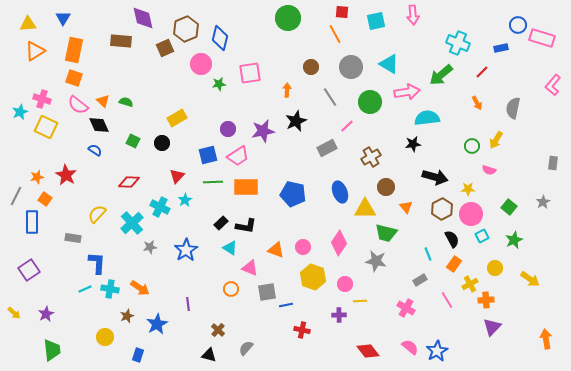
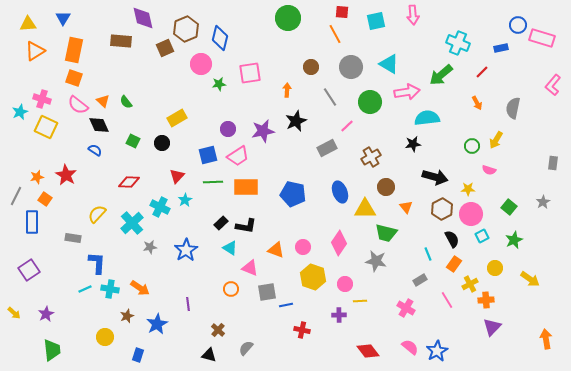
green semicircle at (126, 102): rotated 144 degrees counterclockwise
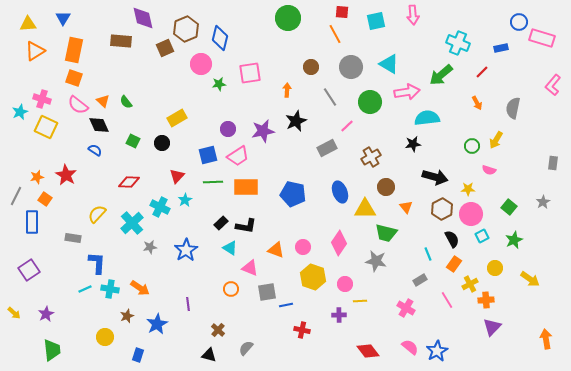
blue circle at (518, 25): moved 1 px right, 3 px up
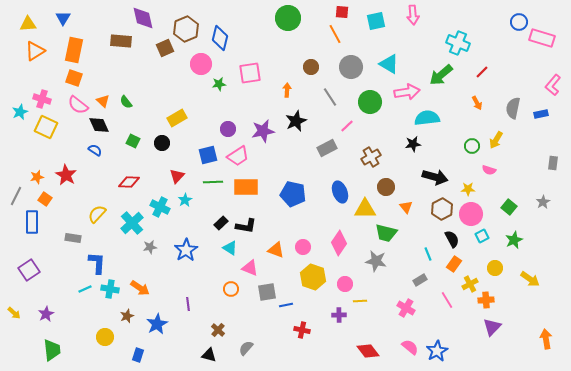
blue rectangle at (501, 48): moved 40 px right, 66 px down
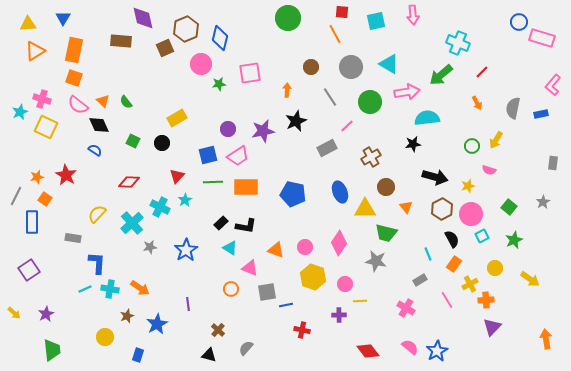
yellow star at (468, 189): moved 3 px up; rotated 16 degrees counterclockwise
pink circle at (303, 247): moved 2 px right
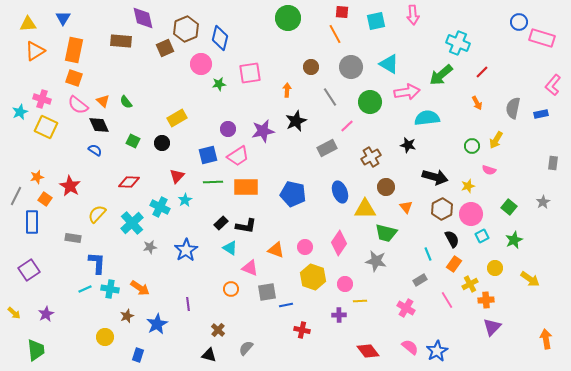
black star at (413, 144): moved 5 px left, 1 px down; rotated 21 degrees clockwise
red star at (66, 175): moved 4 px right, 11 px down
green trapezoid at (52, 350): moved 16 px left
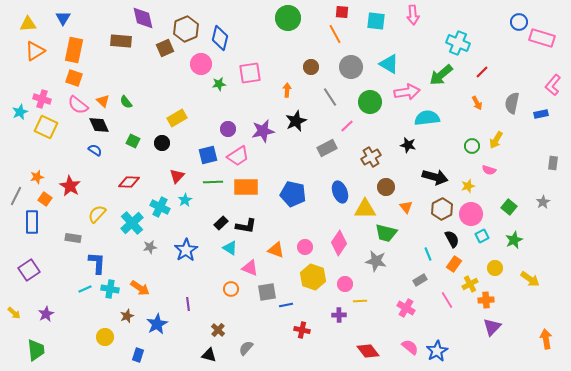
cyan square at (376, 21): rotated 18 degrees clockwise
gray semicircle at (513, 108): moved 1 px left, 5 px up
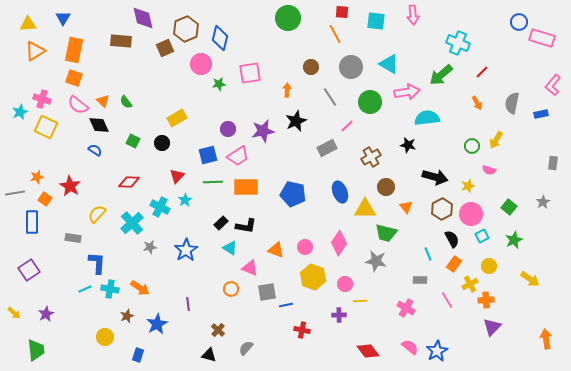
gray line at (16, 196): moved 1 px left, 3 px up; rotated 54 degrees clockwise
yellow circle at (495, 268): moved 6 px left, 2 px up
gray rectangle at (420, 280): rotated 32 degrees clockwise
